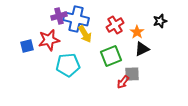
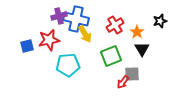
black triangle: rotated 35 degrees counterclockwise
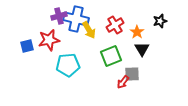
yellow arrow: moved 4 px right, 4 px up
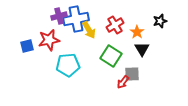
blue cross: rotated 25 degrees counterclockwise
green square: rotated 35 degrees counterclockwise
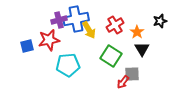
purple cross: moved 4 px down
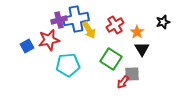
black star: moved 3 px right, 1 px down
blue square: rotated 16 degrees counterclockwise
green square: moved 3 px down
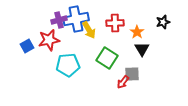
red cross: moved 2 px up; rotated 30 degrees clockwise
green square: moved 4 px left, 1 px up
